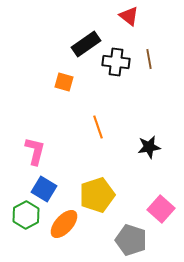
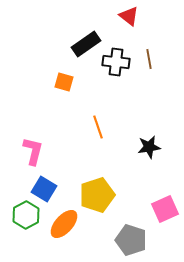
pink L-shape: moved 2 px left
pink square: moved 4 px right; rotated 24 degrees clockwise
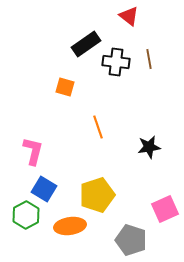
orange square: moved 1 px right, 5 px down
orange ellipse: moved 6 px right, 2 px down; rotated 40 degrees clockwise
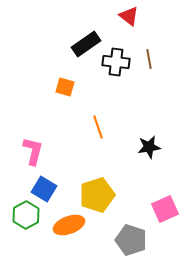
orange ellipse: moved 1 px left, 1 px up; rotated 12 degrees counterclockwise
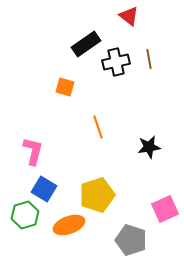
black cross: rotated 20 degrees counterclockwise
green hexagon: moved 1 px left; rotated 12 degrees clockwise
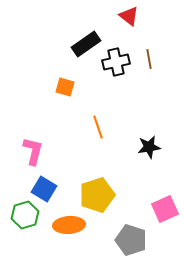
orange ellipse: rotated 16 degrees clockwise
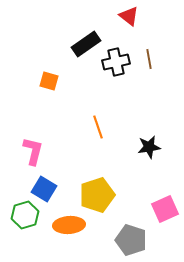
orange square: moved 16 px left, 6 px up
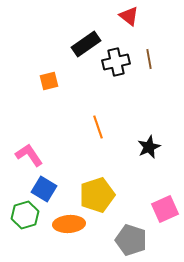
orange square: rotated 30 degrees counterclockwise
black star: rotated 15 degrees counterclockwise
pink L-shape: moved 4 px left, 4 px down; rotated 48 degrees counterclockwise
orange ellipse: moved 1 px up
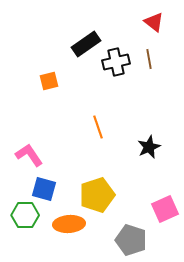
red triangle: moved 25 px right, 6 px down
blue square: rotated 15 degrees counterclockwise
green hexagon: rotated 16 degrees clockwise
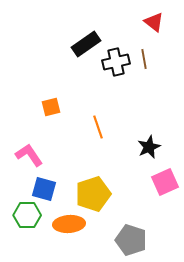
brown line: moved 5 px left
orange square: moved 2 px right, 26 px down
yellow pentagon: moved 4 px left, 1 px up
pink square: moved 27 px up
green hexagon: moved 2 px right
